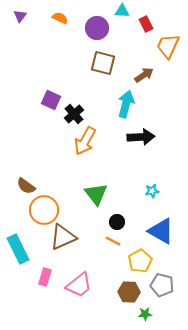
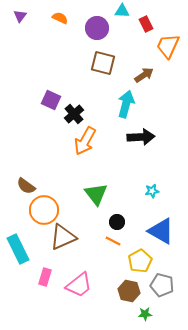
brown hexagon: moved 1 px up; rotated 10 degrees clockwise
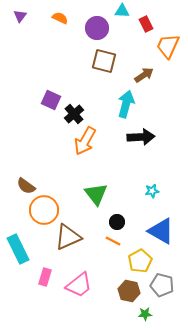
brown square: moved 1 px right, 2 px up
brown triangle: moved 5 px right
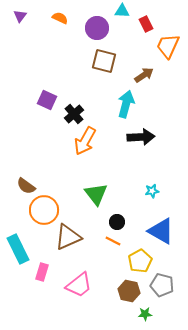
purple square: moved 4 px left
pink rectangle: moved 3 px left, 5 px up
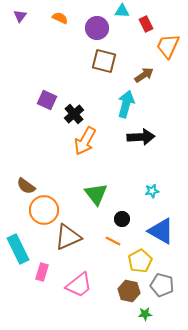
black circle: moved 5 px right, 3 px up
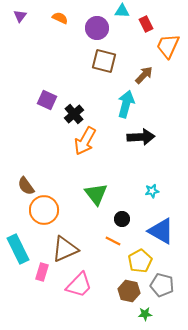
brown arrow: rotated 12 degrees counterclockwise
brown semicircle: rotated 18 degrees clockwise
brown triangle: moved 3 px left, 12 px down
pink trapezoid: rotated 8 degrees counterclockwise
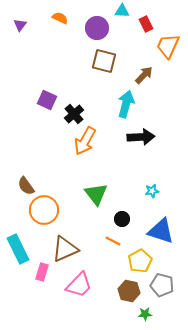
purple triangle: moved 9 px down
blue triangle: rotated 12 degrees counterclockwise
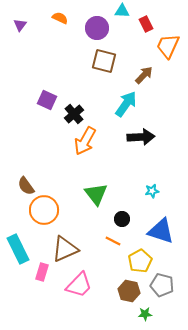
cyan arrow: rotated 20 degrees clockwise
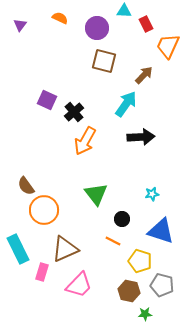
cyan triangle: moved 2 px right
black cross: moved 2 px up
cyan star: moved 3 px down
yellow pentagon: rotated 25 degrees counterclockwise
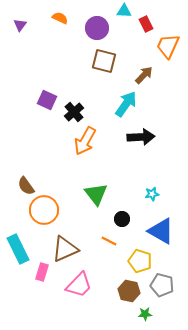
blue triangle: rotated 12 degrees clockwise
orange line: moved 4 px left
